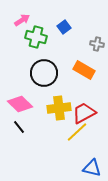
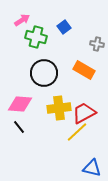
pink diamond: rotated 40 degrees counterclockwise
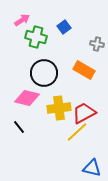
pink diamond: moved 7 px right, 6 px up; rotated 10 degrees clockwise
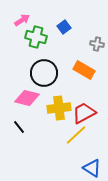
yellow line: moved 1 px left, 3 px down
blue triangle: rotated 18 degrees clockwise
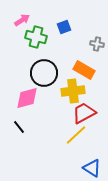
blue square: rotated 16 degrees clockwise
pink diamond: rotated 30 degrees counterclockwise
yellow cross: moved 14 px right, 17 px up
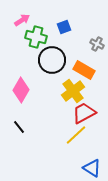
gray cross: rotated 16 degrees clockwise
black circle: moved 8 px right, 13 px up
yellow cross: rotated 30 degrees counterclockwise
pink diamond: moved 6 px left, 8 px up; rotated 45 degrees counterclockwise
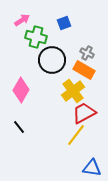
blue square: moved 4 px up
gray cross: moved 10 px left, 9 px down
yellow line: rotated 10 degrees counterclockwise
blue triangle: rotated 24 degrees counterclockwise
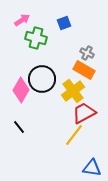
green cross: moved 1 px down
black circle: moved 10 px left, 19 px down
yellow line: moved 2 px left
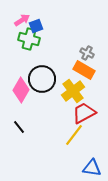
blue square: moved 28 px left, 3 px down
green cross: moved 7 px left, 1 px down
